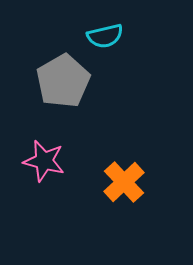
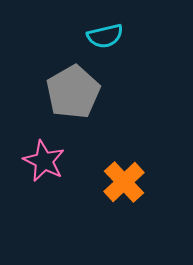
gray pentagon: moved 10 px right, 11 px down
pink star: rotated 12 degrees clockwise
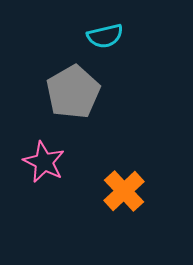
pink star: moved 1 px down
orange cross: moved 9 px down
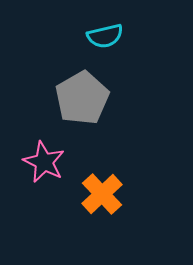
gray pentagon: moved 9 px right, 6 px down
orange cross: moved 22 px left, 3 px down
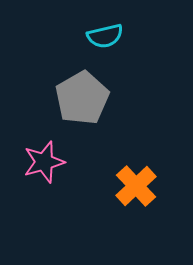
pink star: rotated 30 degrees clockwise
orange cross: moved 34 px right, 8 px up
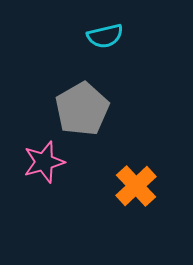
gray pentagon: moved 11 px down
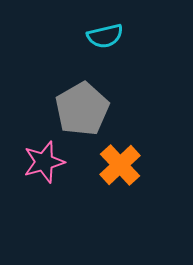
orange cross: moved 16 px left, 21 px up
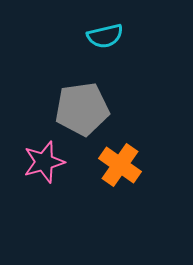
gray pentagon: rotated 22 degrees clockwise
orange cross: rotated 12 degrees counterclockwise
